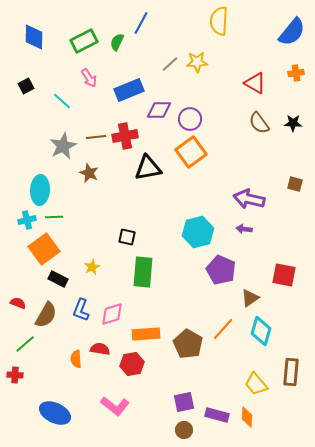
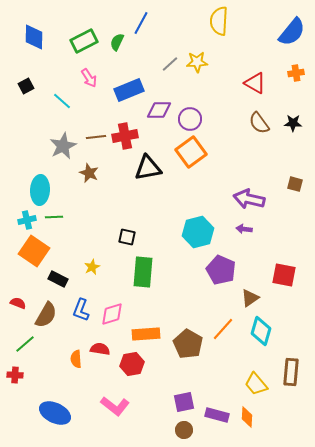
orange square at (44, 249): moved 10 px left, 2 px down; rotated 20 degrees counterclockwise
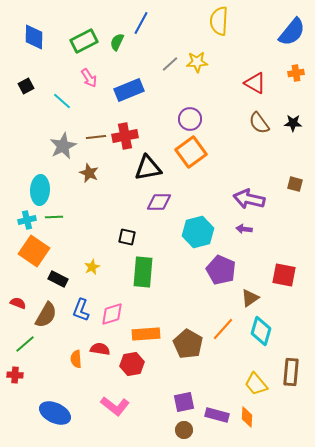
purple diamond at (159, 110): moved 92 px down
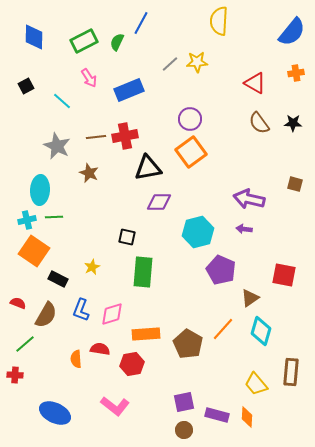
gray star at (63, 146): moved 6 px left; rotated 20 degrees counterclockwise
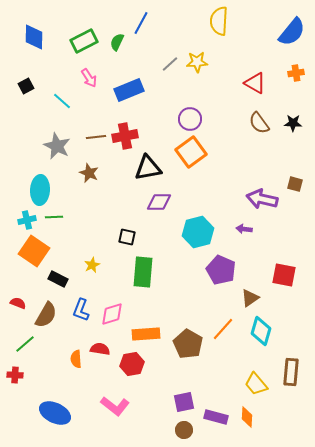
purple arrow at (249, 199): moved 13 px right
yellow star at (92, 267): moved 2 px up
purple rectangle at (217, 415): moved 1 px left, 2 px down
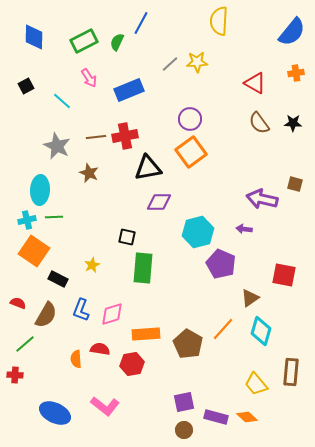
purple pentagon at (221, 270): moved 6 px up
green rectangle at (143, 272): moved 4 px up
pink L-shape at (115, 406): moved 10 px left
orange diamond at (247, 417): rotated 50 degrees counterclockwise
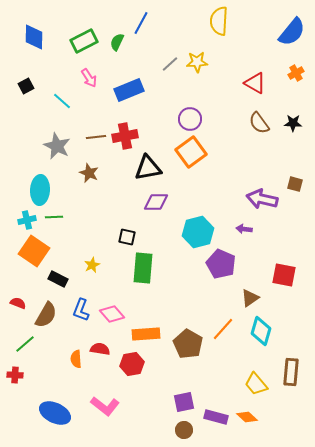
orange cross at (296, 73): rotated 21 degrees counterclockwise
purple diamond at (159, 202): moved 3 px left
pink diamond at (112, 314): rotated 65 degrees clockwise
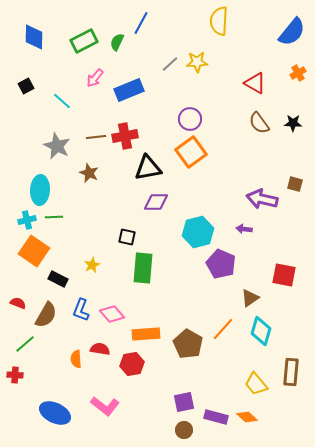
orange cross at (296, 73): moved 2 px right
pink arrow at (89, 78): moved 6 px right; rotated 72 degrees clockwise
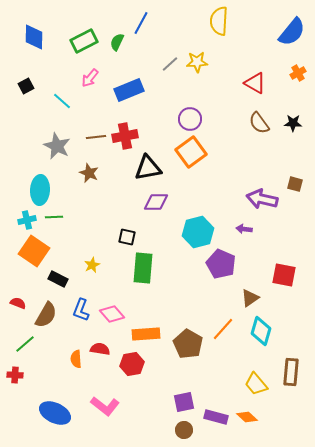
pink arrow at (95, 78): moved 5 px left
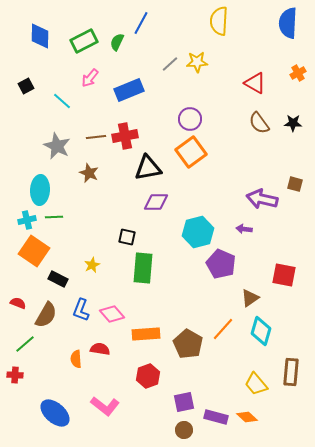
blue semicircle at (292, 32): moved 4 px left, 9 px up; rotated 144 degrees clockwise
blue diamond at (34, 37): moved 6 px right, 1 px up
red hexagon at (132, 364): moved 16 px right, 12 px down; rotated 10 degrees counterclockwise
blue ellipse at (55, 413): rotated 16 degrees clockwise
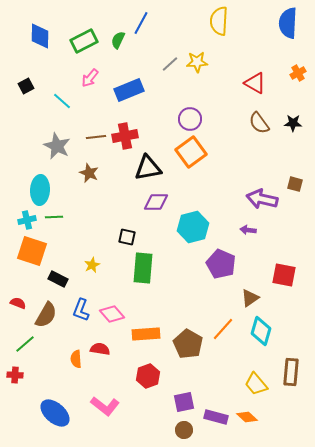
green semicircle at (117, 42): moved 1 px right, 2 px up
purple arrow at (244, 229): moved 4 px right, 1 px down
cyan hexagon at (198, 232): moved 5 px left, 5 px up
orange square at (34, 251): moved 2 px left; rotated 16 degrees counterclockwise
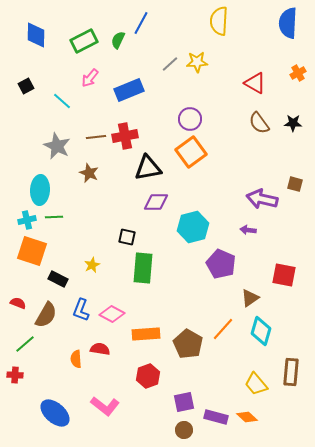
blue diamond at (40, 36): moved 4 px left, 1 px up
pink diamond at (112, 314): rotated 20 degrees counterclockwise
